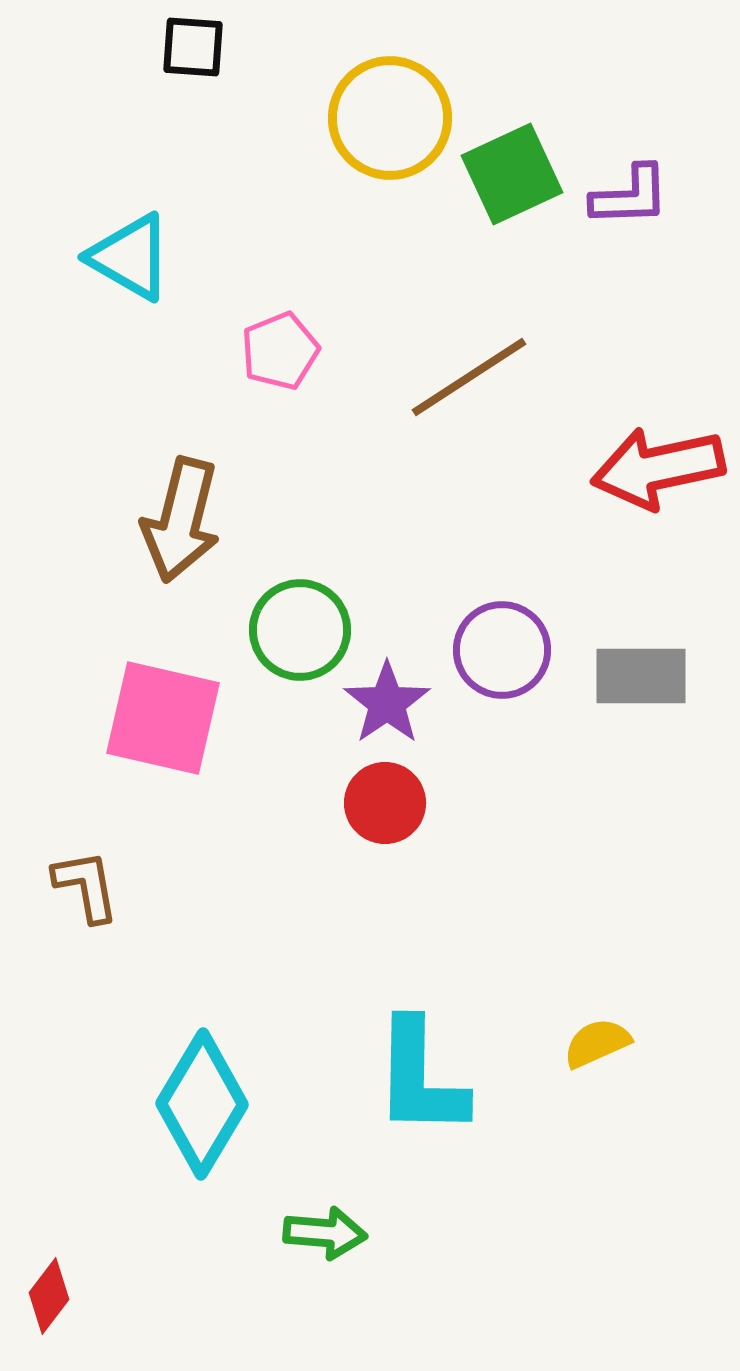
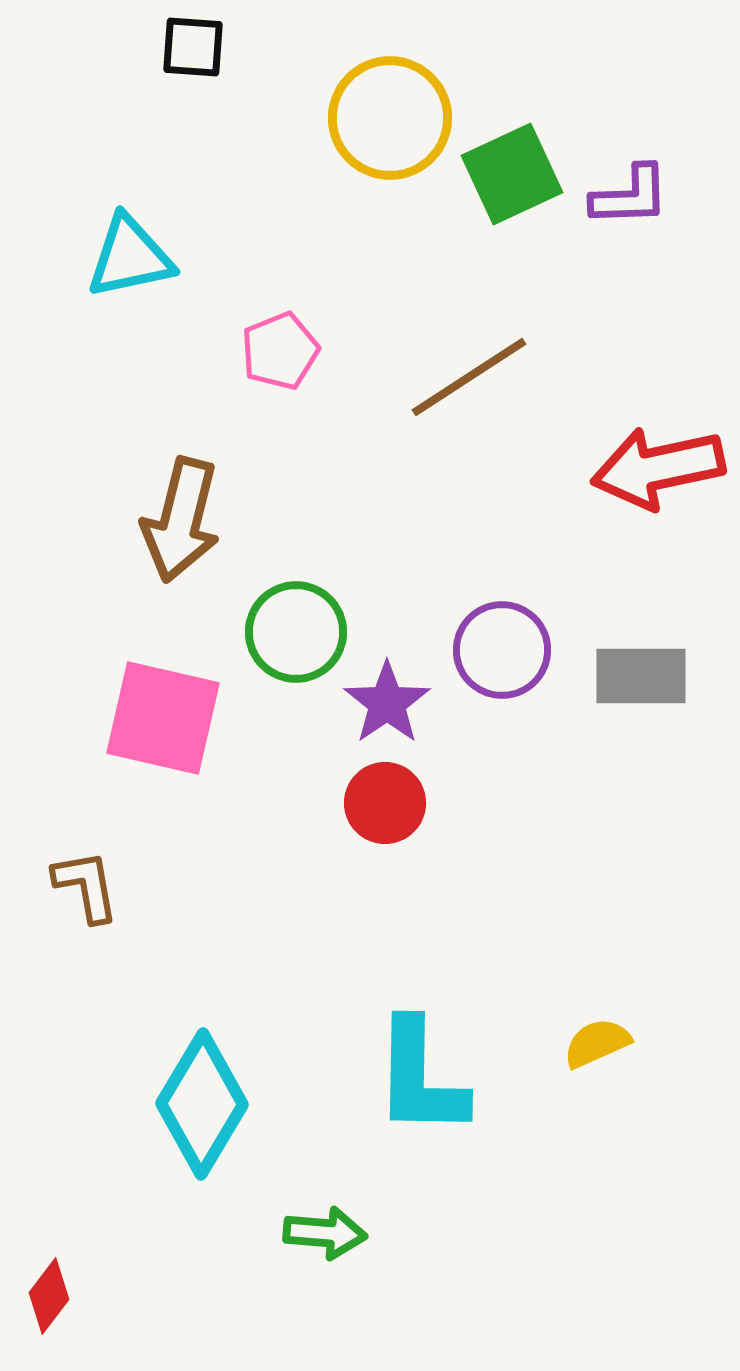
cyan triangle: rotated 42 degrees counterclockwise
green circle: moved 4 px left, 2 px down
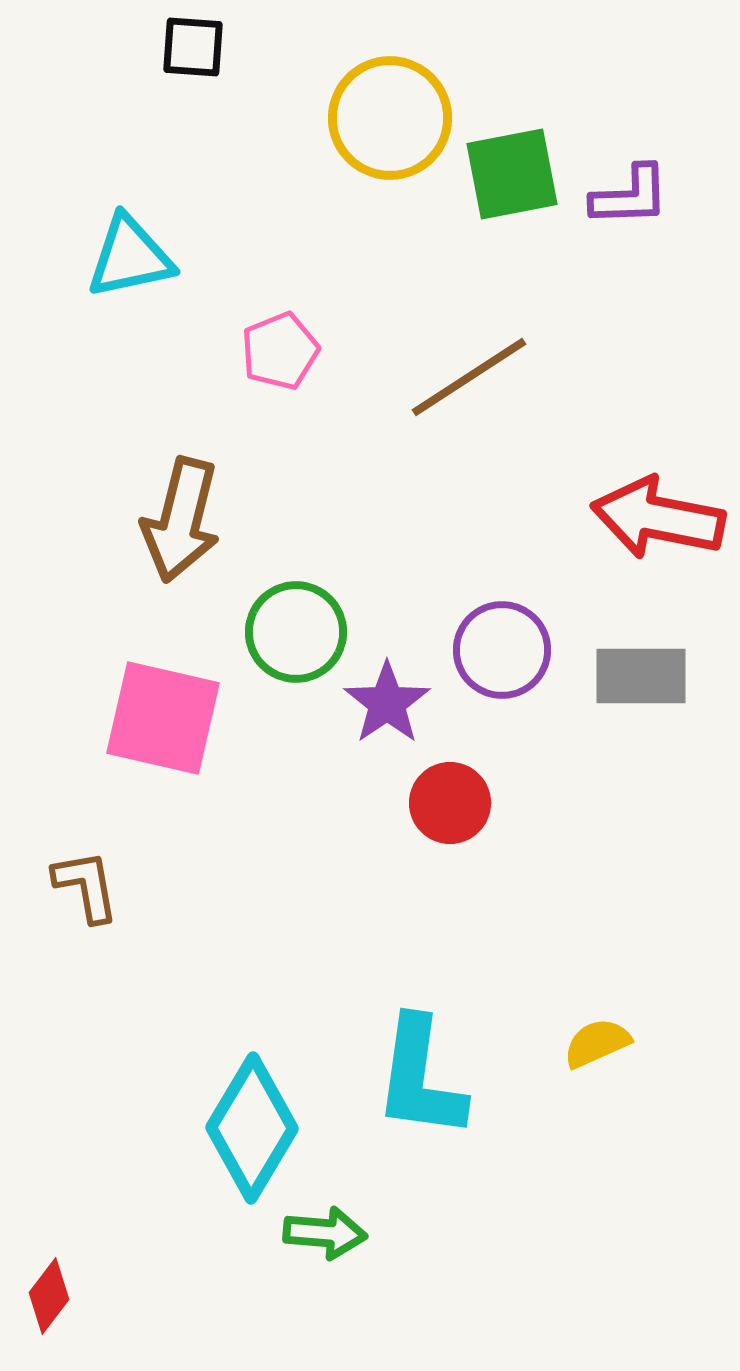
green square: rotated 14 degrees clockwise
red arrow: moved 50 px down; rotated 23 degrees clockwise
red circle: moved 65 px right
cyan L-shape: rotated 7 degrees clockwise
cyan diamond: moved 50 px right, 24 px down
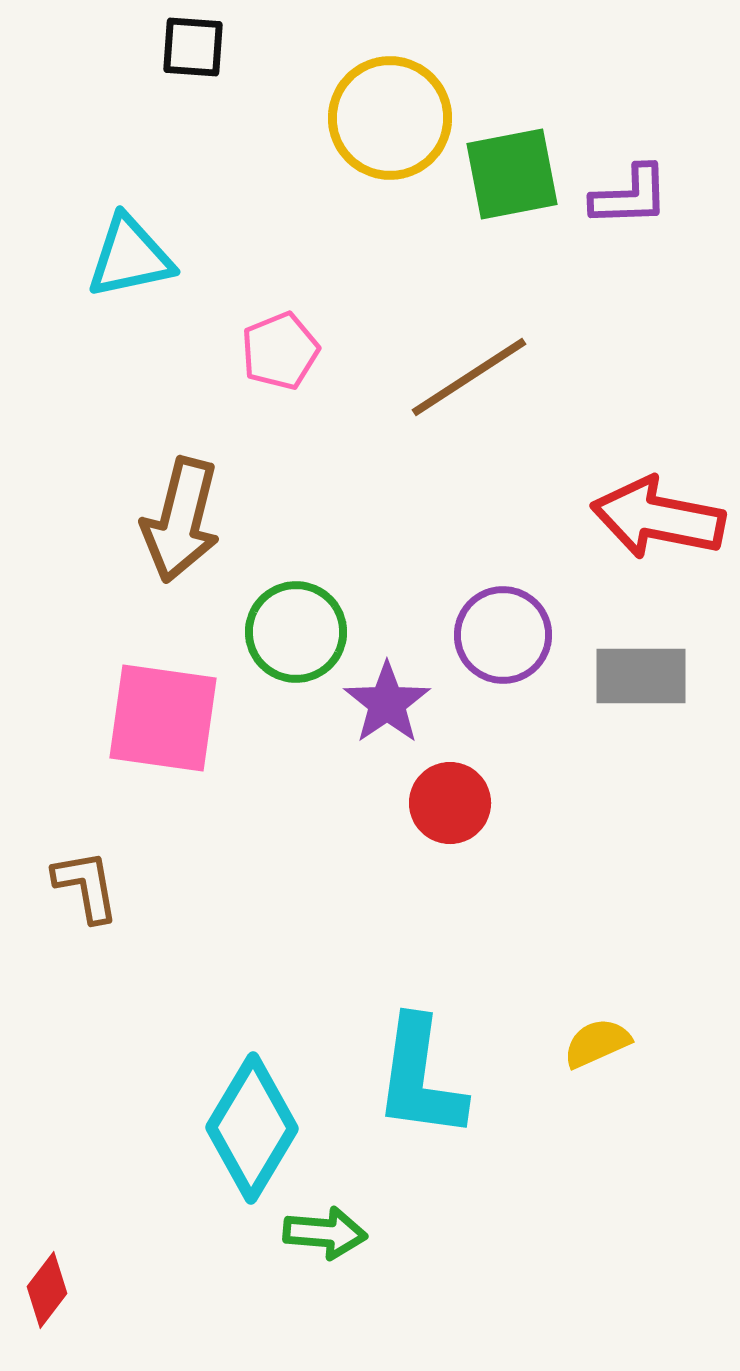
purple circle: moved 1 px right, 15 px up
pink square: rotated 5 degrees counterclockwise
red diamond: moved 2 px left, 6 px up
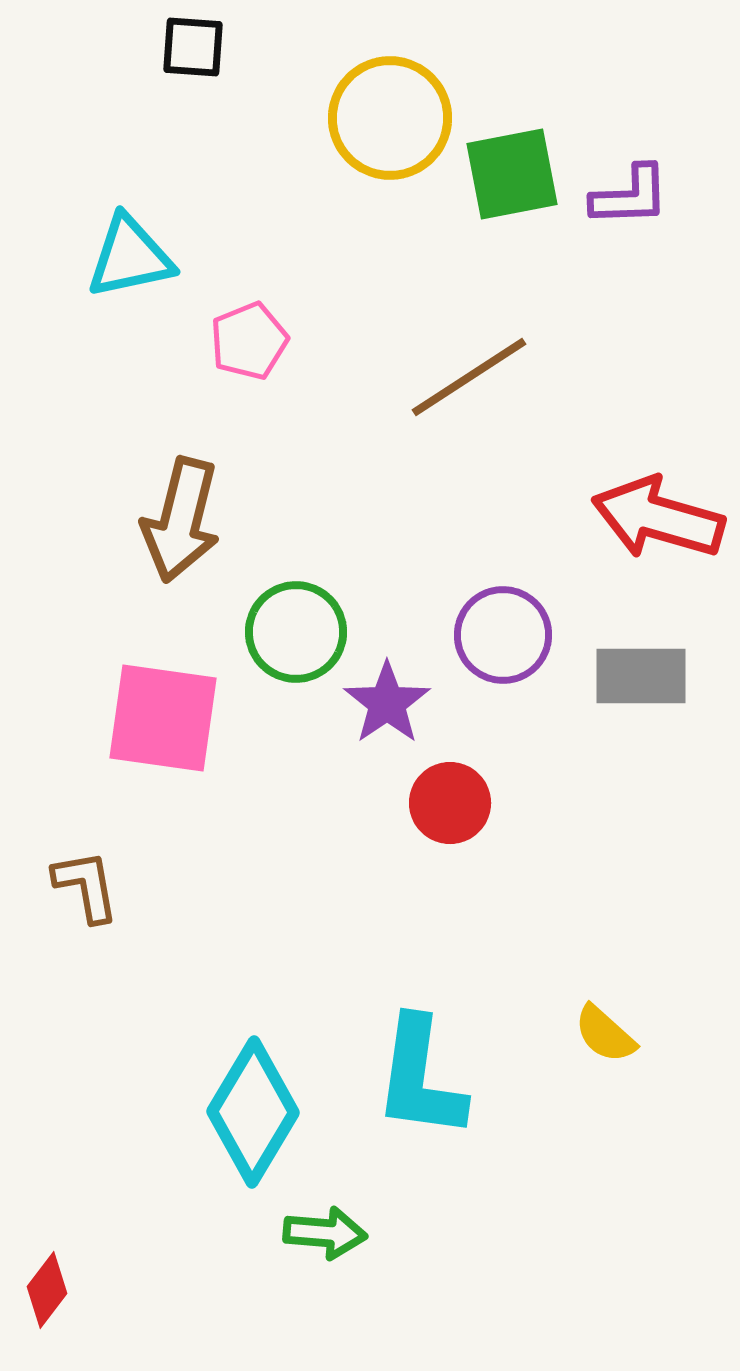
pink pentagon: moved 31 px left, 10 px up
red arrow: rotated 5 degrees clockwise
yellow semicircle: moved 8 px right, 9 px up; rotated 114 degrees counterclockwise
cyan diamond: moved 1 px right, 16 px up
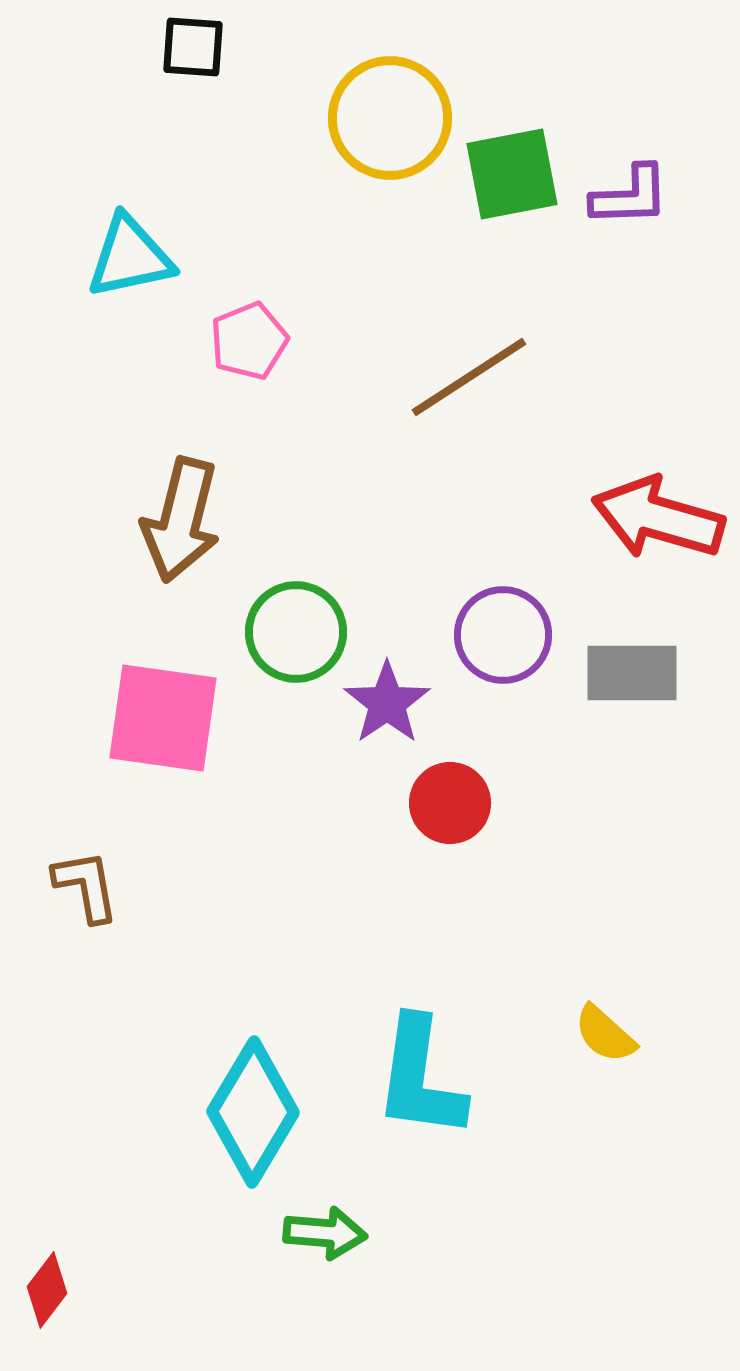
gray rectangle: moved 9 px left, 3 px up
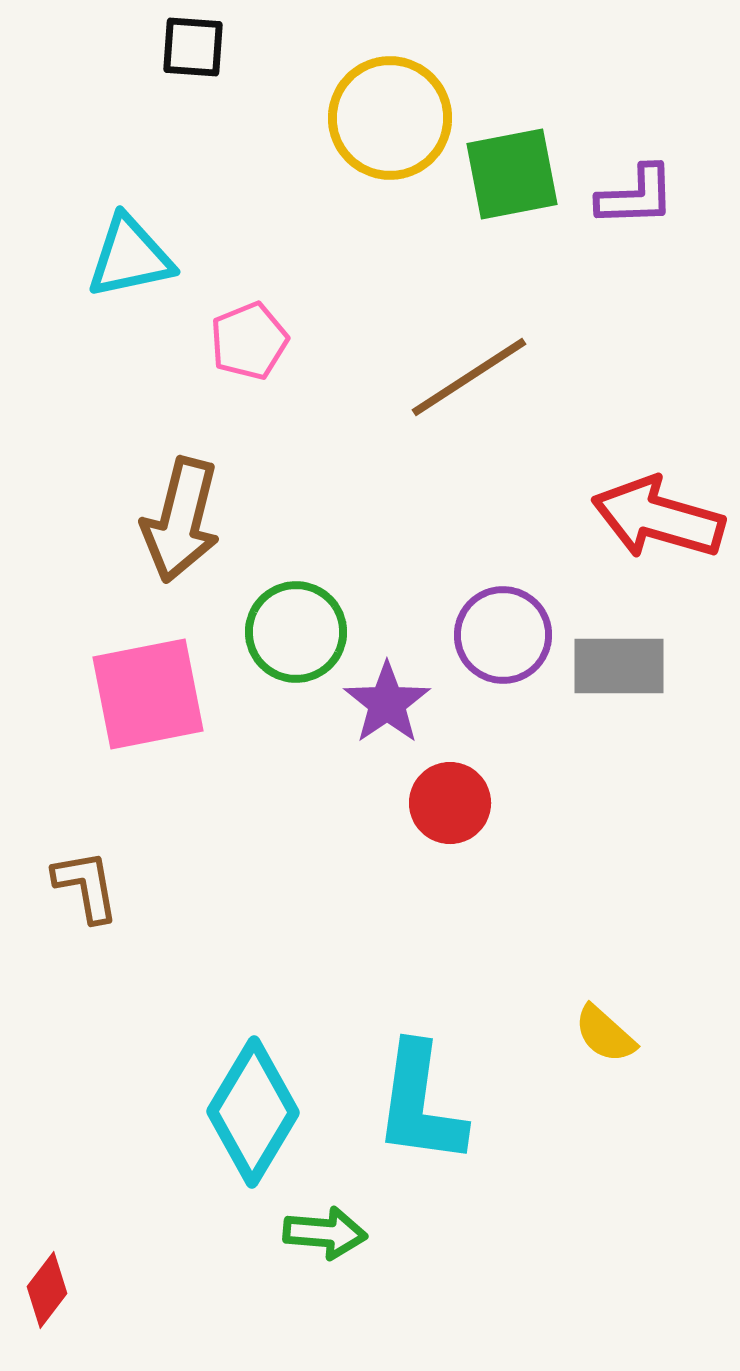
purple L-shape: moved 6 px right
gray rectangle: moved 13 px left, 7 px up
pink square: moved 15 px left, 24 px up; rotated 19 degrees counterclockwise
cyan L-shape: moved 26 px down
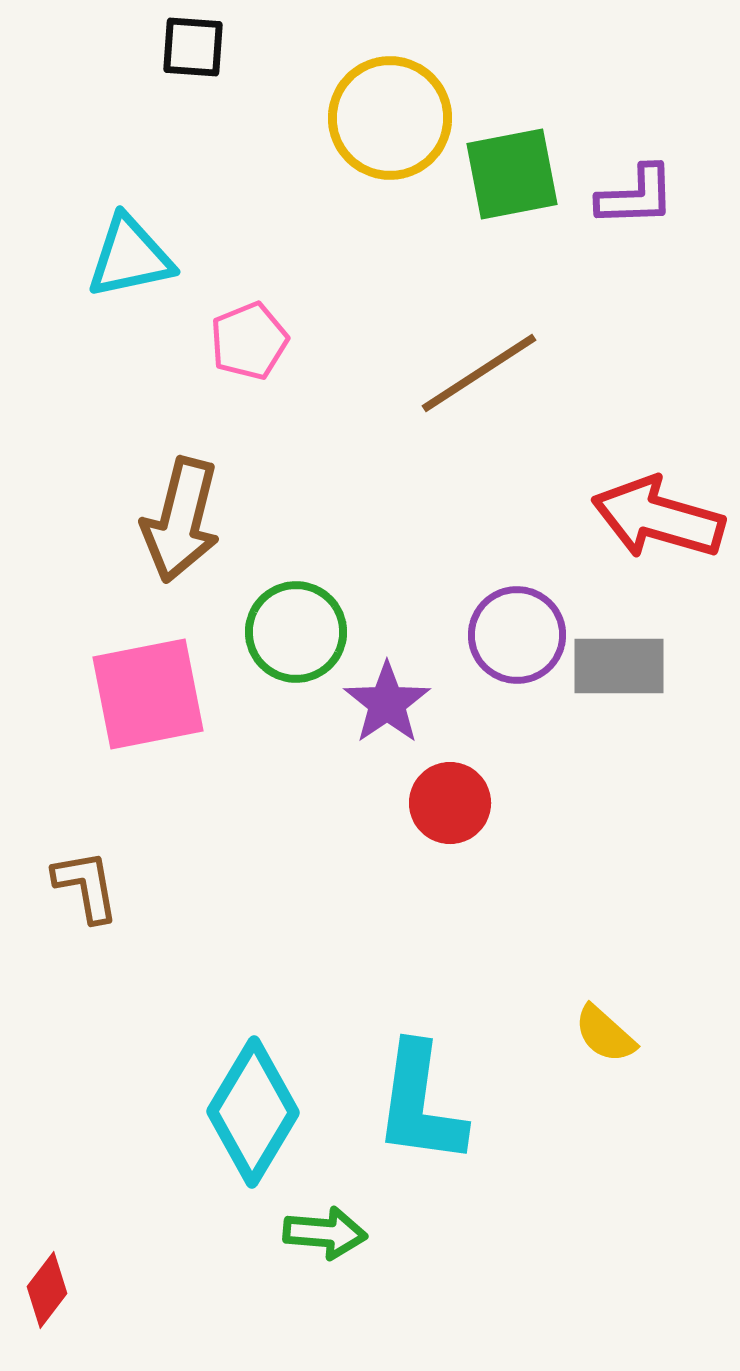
brown line: moved 10 px right, 4 px up
purple circle: moved 14 px right
